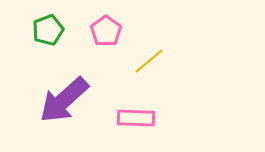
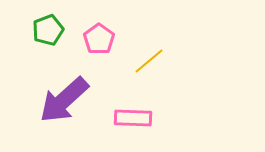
pink pentagon: moved 7 px left, 8 px down
pink rectangle: moved 3 px left
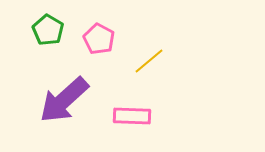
green pentagon: rotated 20 degrees counterclockwise
pink pentagon: rotated 8 degrees counterclockwise
pink rectangle: moved 1 px left, 2 px up
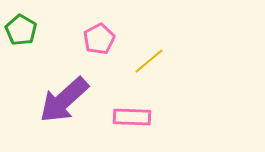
green pentagon: moved 27 px left
pink pentagon: rotated 16 degrees clockwise
pink rectangle: moved 1 px down
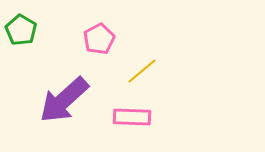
yellow line: moved 7 px left, 10 px down
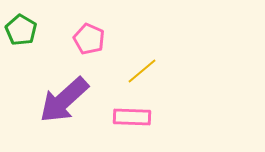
pink pentagon: moved 10 px left; rotated 20 degrees counterclockwise
